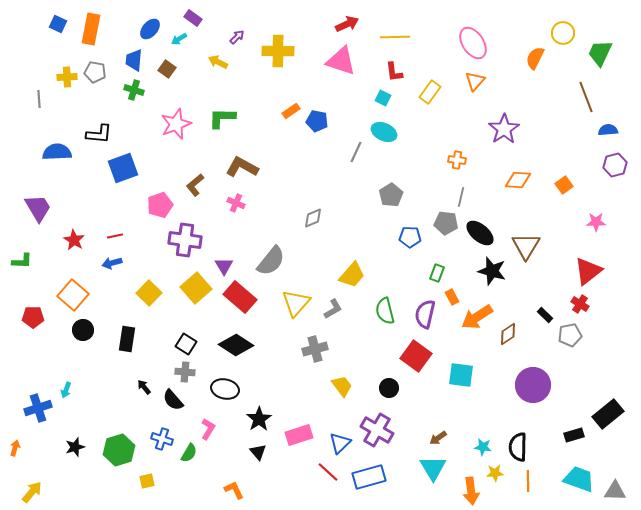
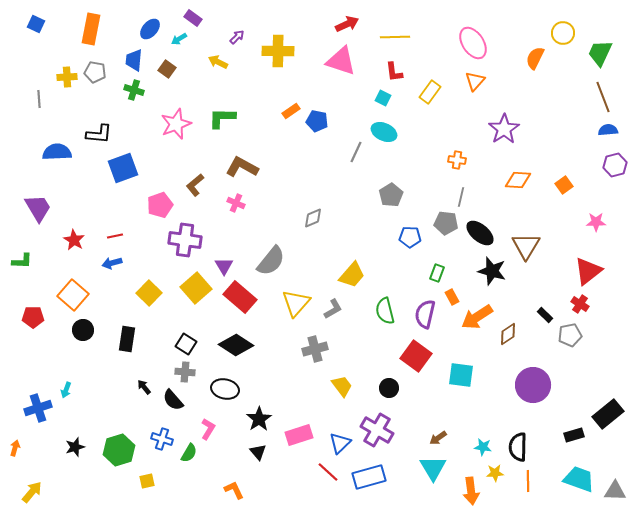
blue square at (58, 24): moved 22 px left
brown line at (586, 97): moved 17 px right
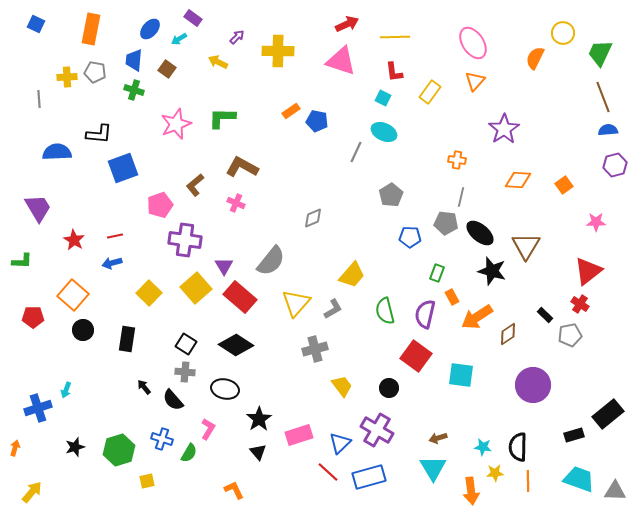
brown arrow at (438, 438): rotated 18 degrees clockwise
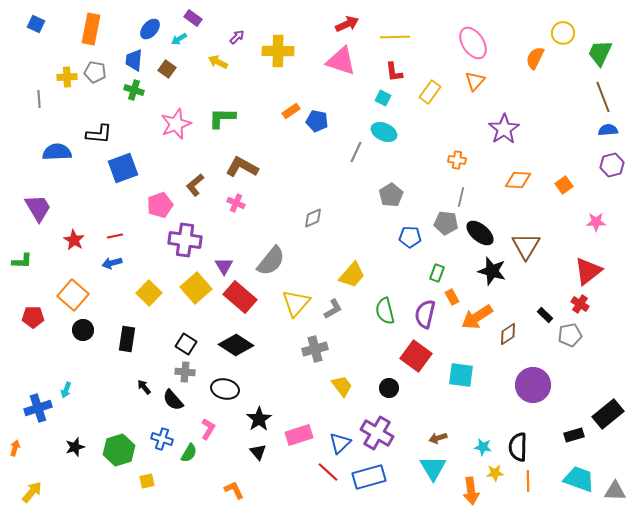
purple hexagon at (615, 165): moved 3 px left
purple cross at (377, 430): moved 3 px down
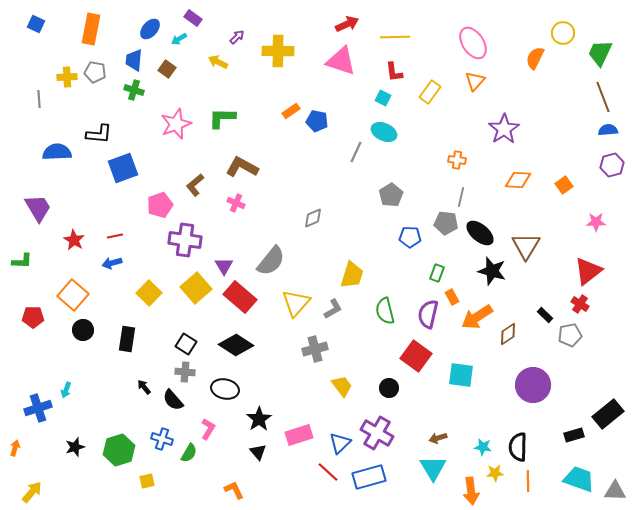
yellow trapezoid at (352, 275): rotated 24 degrees counterclockwise
purple semicircle at (425, 314): moved 3 px right
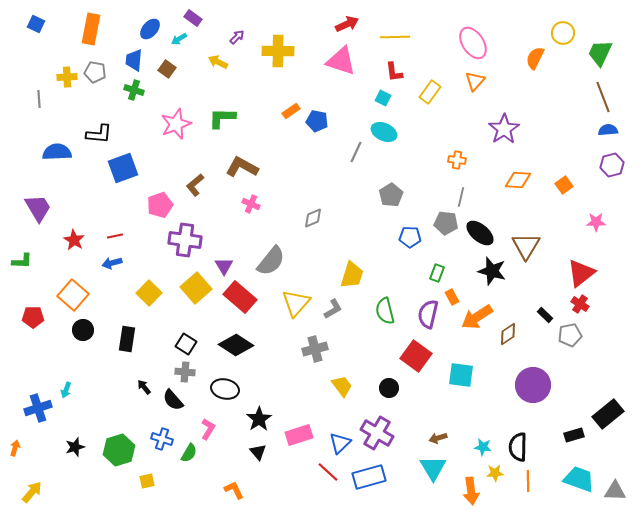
pink cross at (236, 203): moved 15 px right, 1 px down
red triangle at (588, 271): moved 7 px left, 2 px down
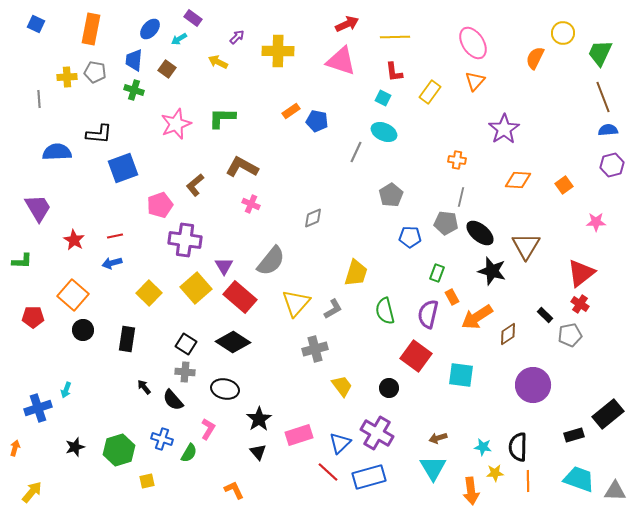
yellow trapezoid at (352, 275): moved 4 px right, 2 px up
black diamond at (236, 345): moved 3 px left, 3 px up
